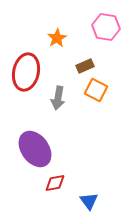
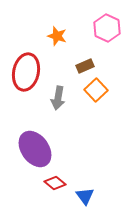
pink hexagon: moved 1 px right, 1 px down; rotated 16 degrees clockwise
orange star: moved 2 px up; rotated 24 degrees counterclockwise
orange square: rotated 20 degrees clockwise
red diamond: rotated 50 degrees clockwise
blue triangle: moved 4 px left, 5 px up
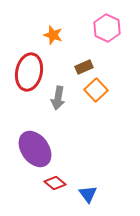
orange star: moved 4 px left, 1 px up
brown rectangle: moved 1 px left, 1 px down
red ellipse: moved 3 px right
blue triangle: moved 3 px right, 2 px up
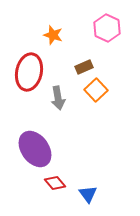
gray arrow: rotated 20 degrees counterclockwise
red diamond: rotated 10 degrees clockwise
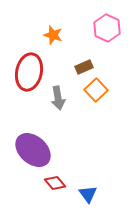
purple ellipse: moved 2 px left, 1 px down; rotated 12 degrees counterclockwise
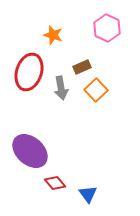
brown rectangle: moved 2 px left
red ellipse: rotated 6 degrees clockwise
gray arrow: moved 3 px right, 10 px up
purple ellipse: moved 3 px left, 1 px down
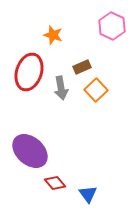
pink hexagon: moved 5 px right, 2 px up
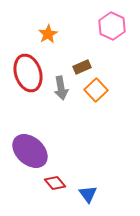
orange star: moved 5 px left, 1 px up; rotated 24 degrees clockwise
red ellipse: moved 1 px left, 1 px down; rotated 36 degrees counterclockwise
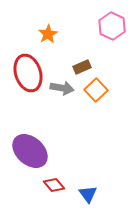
gray arrow: moved 1 px right; rotated 70 degrees counterclockwise
red diamond: moved 1 px left, 2 px down
